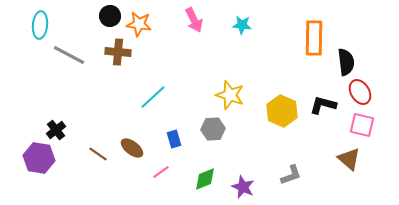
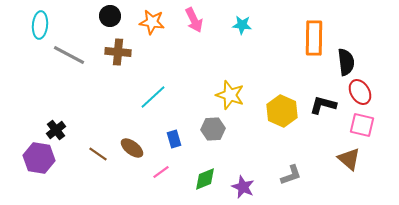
orange star: moved 13 px right, 2 px up
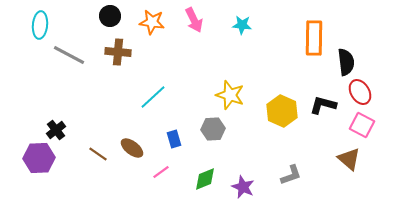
pink square: rotated 15 degrees clockwise
purple hexagon: rotated 12 degrees counterclockwise
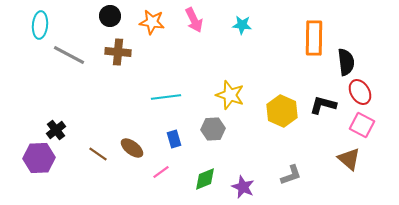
cyan line: moved 13 px right; rotated 36 degrees clockwise
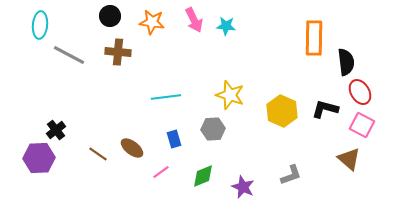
cyan star: moved 16 px left, 1 px down
black L-shape: moved 2 px right, 4 px down
green diamond: moved 2 px left, 3 px up
